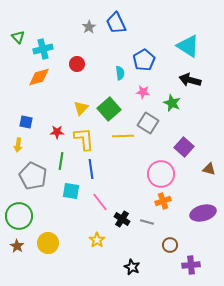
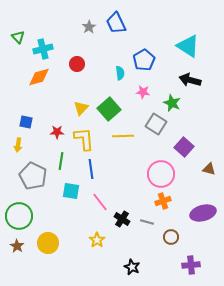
gray square: moved 8 px right, 1 px down
brown circle: moved 1 px right, 8 px up
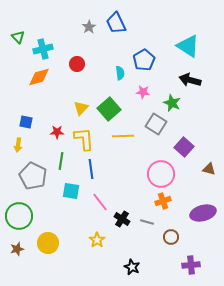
brown star: moved 3 px down; rotated 24 degrees clockwise
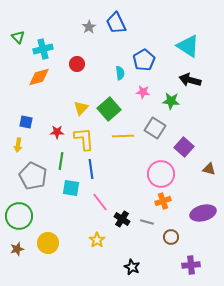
green star: moved 1 px left, 2 px up; rotated 18 degrees counterclockwise
gray square: moved 1 px left, 4 px down
cyan square: moved 3 px up
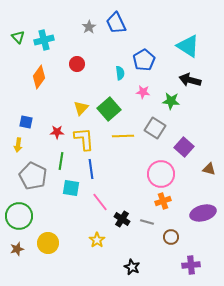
cyan cross: moved 1 px right, 9 px up
orange diamond: rotated 40 degrees counterclockwise
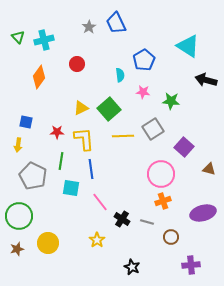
cyan semicircle: moved 2 px down
black arrow: moved 16 px right
yellow triangle: rotated 21 degrees clockwise
gray square: moved 2 px left, 1 px down; rotated 25 degrees clockwise
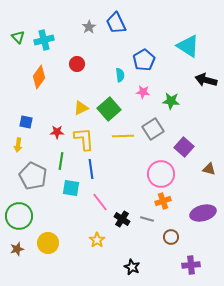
gray line: moved 3 px up
